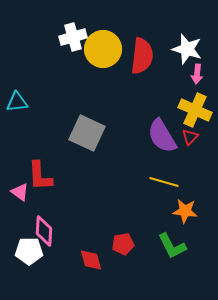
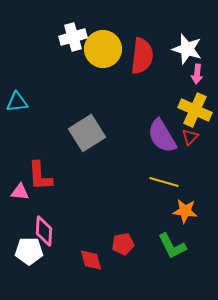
gray square: rotated 33 degrees clockwise
pink triangle: rotated 30 degrees counterclockwise
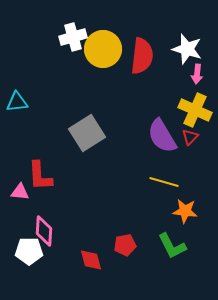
red pentagon: moved 2 px right, 1 px down
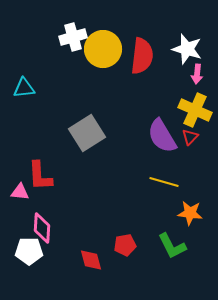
cyan triangle: moved 7 px right, 14 px up
orange star: moved 5 px right, 2 px down
pink diamond: moved 2 px left, 3 px up
